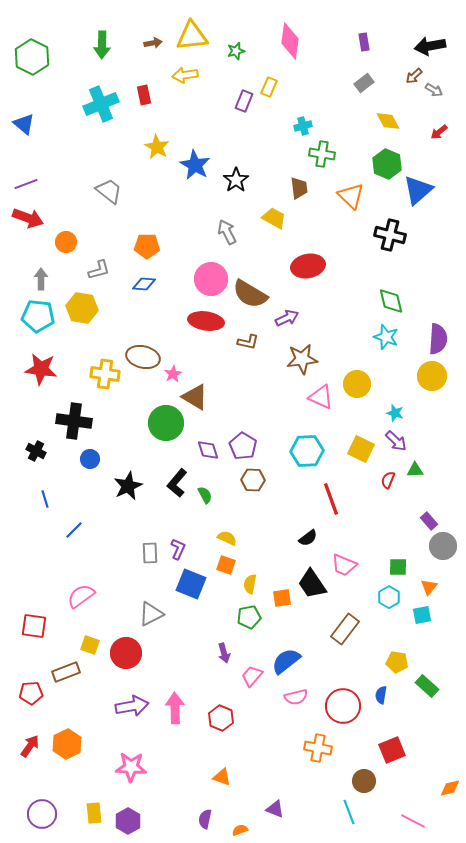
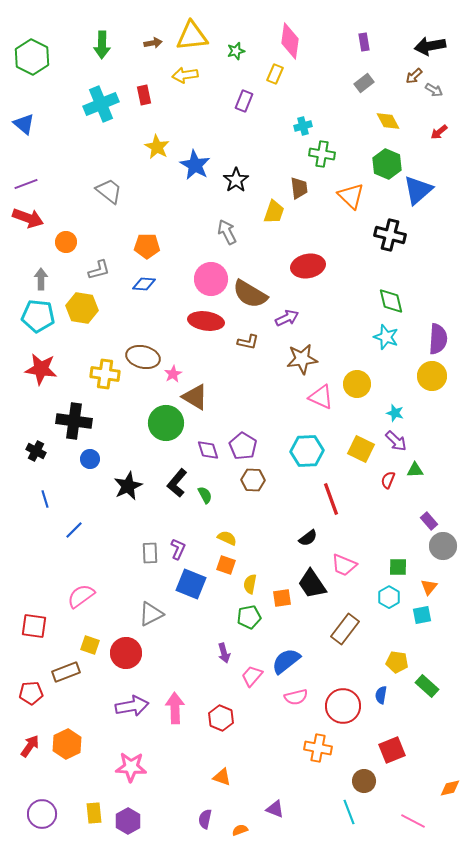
yellow rectangle at (269, 87): moved 6 px right, 13 px up
yellow trapezoid at (274, 218): moved 6 px up; rotated 80 degrees clockwise
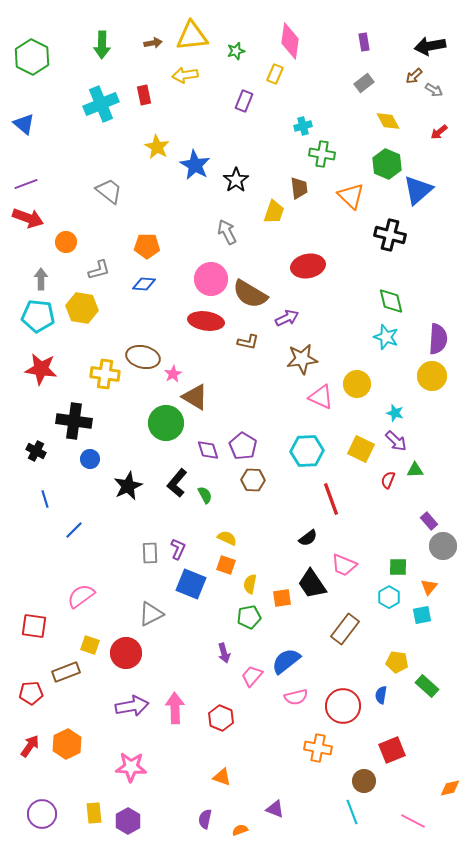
cyan line at (349, 812): moved 3 px right
